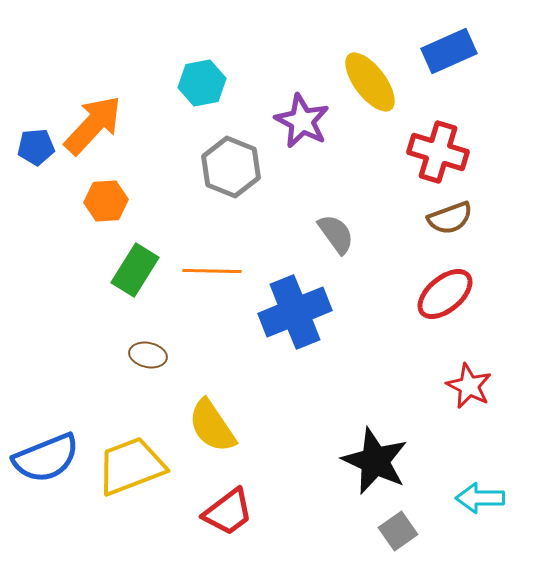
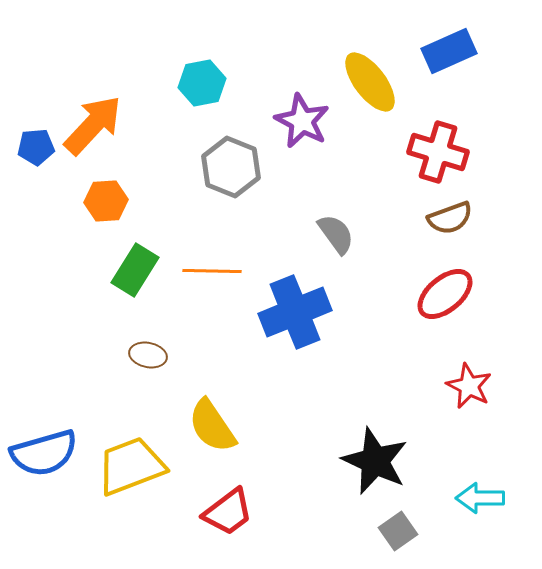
blue semicircle: moved 2 px left, 5 px up; rotated 6 degrees clockwise
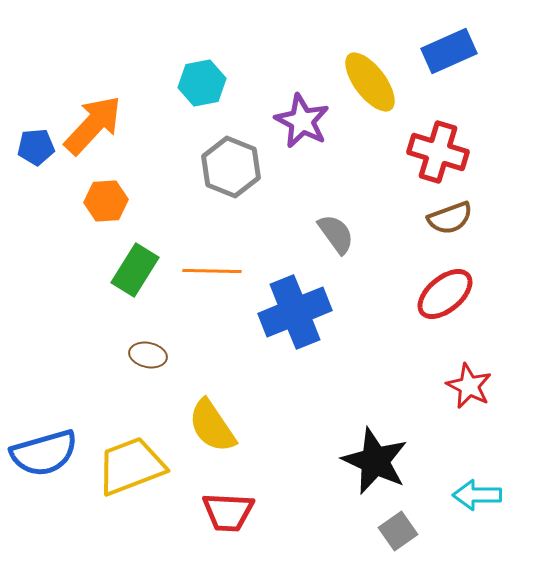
cyan arrow: moved 3 px left, 3 px up
red trapezoid: rotated 40 degrees clockwise
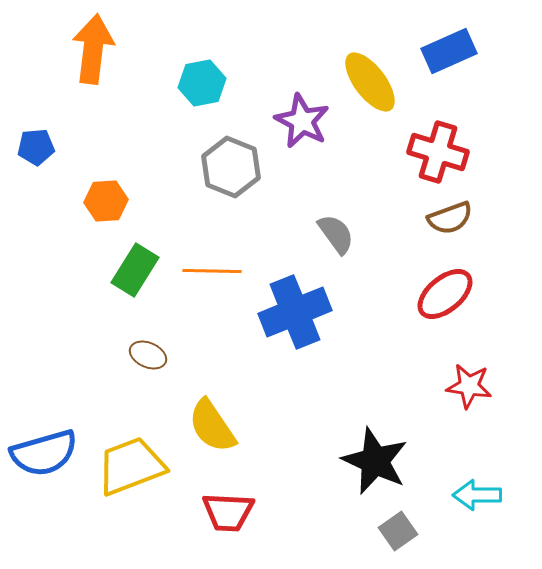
orange arrow: moved 76 px up; rotated 36 degrees counterclockwise
brown ellipse: rotated 12 degrees clockwise
red star: rotated 18 degrees counterclockwise
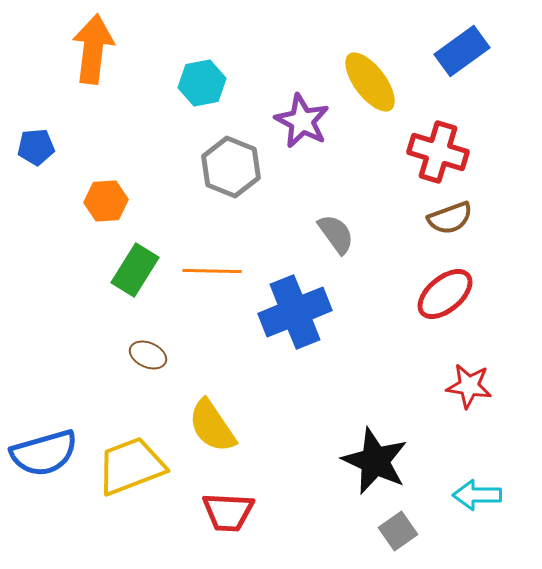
blue rectangle: moved 13 px right; rotated 12 degrees counterclockwise
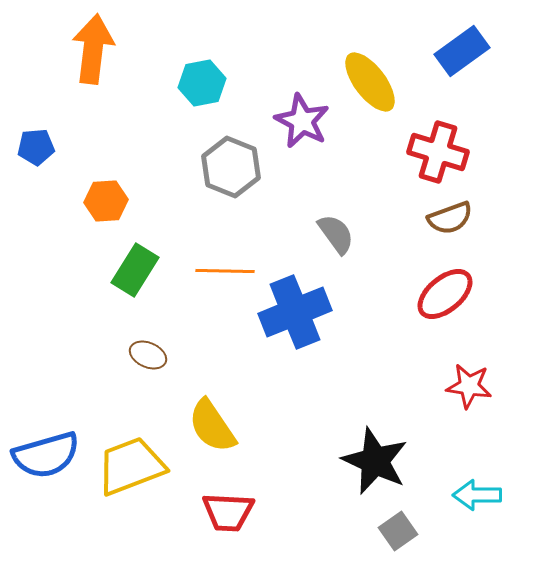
orange line: moved 13 px right
blue semicircle: moved 2 px right, 2 px down
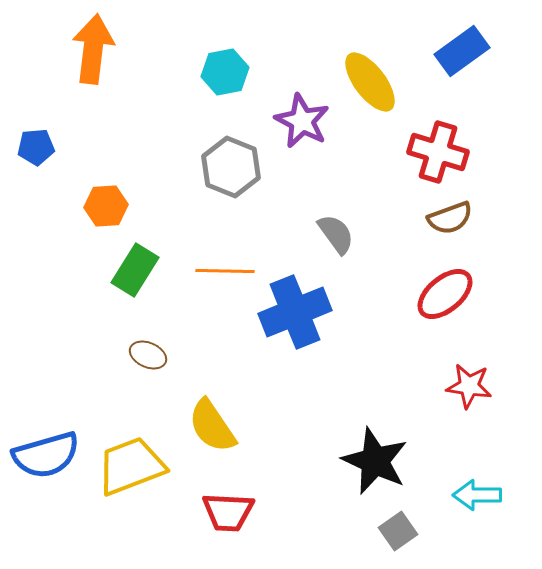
cyan hexagon: moved 23 px right, 11 px up
orange hexagon: moved 5 px down
